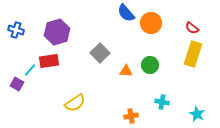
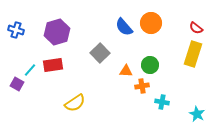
blue semicircle: moved 2 px left, 14 px down
red semicircle: moved 4 px right
red rectangle: moved 4 px right, 4 px down
orange cross: moved 11 px right, 30 px up
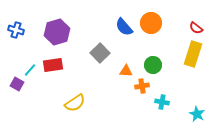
green circle: moved 3 px right
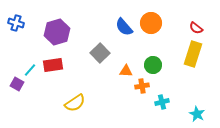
blue cross: moved 7 px up
cyan cross: rotated 24 degrees counterclockwise
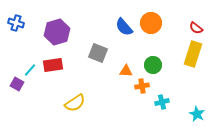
gray square: moved 2 px left; rotated 24 degrees counterclockwise
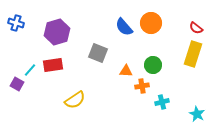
yellow semicircle: moved 3 px up
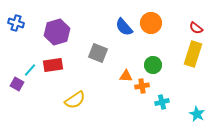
orange triangle: moved 5 px down
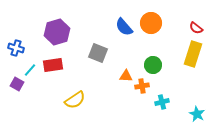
blue cross: moved 25 px down
